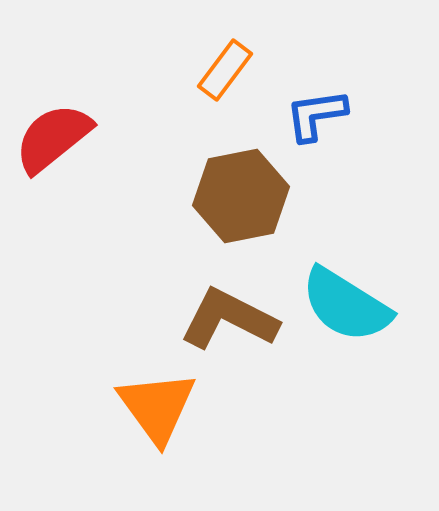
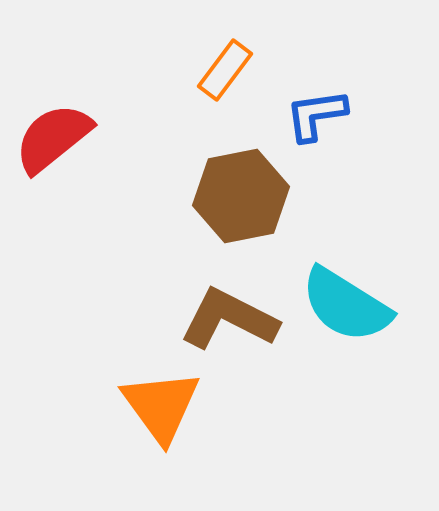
orange triangle: moved 4 px right, 1 px up
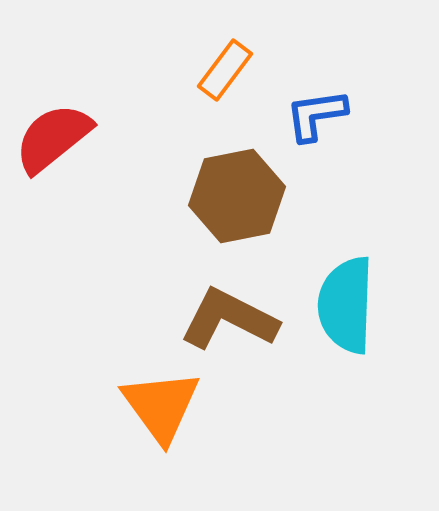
brown hexagon: moved 4 px left
cyan semicircle: rotated 60 degrees clockwise
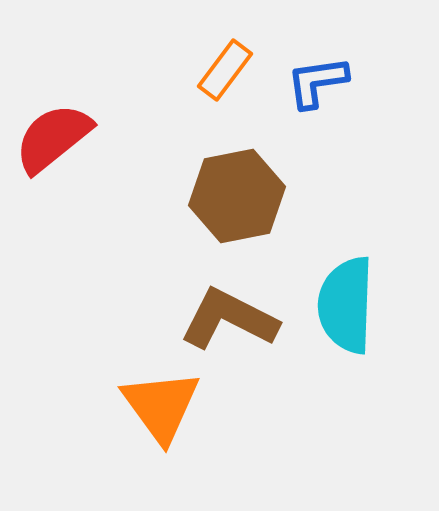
blue L-shape: moved 1 px right, 33 px up
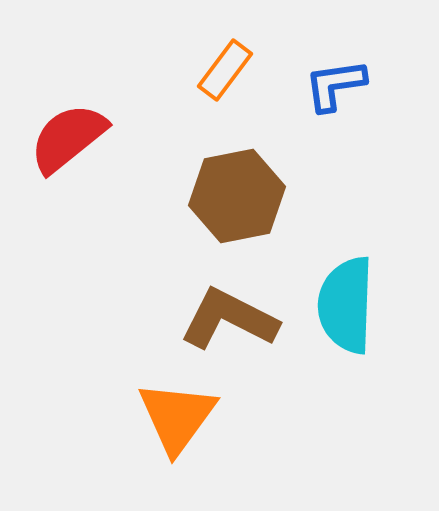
blue L-shape: moved 18 px right, 3 px down
red semicircle: moved 15 px right
orange triangle: moved 16 px right, 11 px down; rotated 12 degrees clockwise
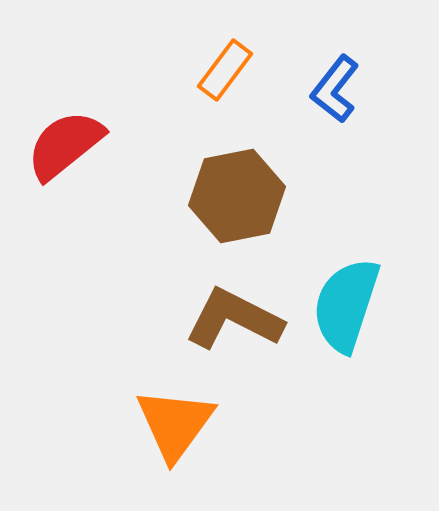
blue L-shape: moved 4 px down; rotated 44 degrees counterclockwise
red semicircle: moved 3 px left, 7 px down
cyan semicircle: rotated 16 degrees clockwise
brown L-shape: moved 5 px right
orange triangle: moved 2 px left, 7 px down
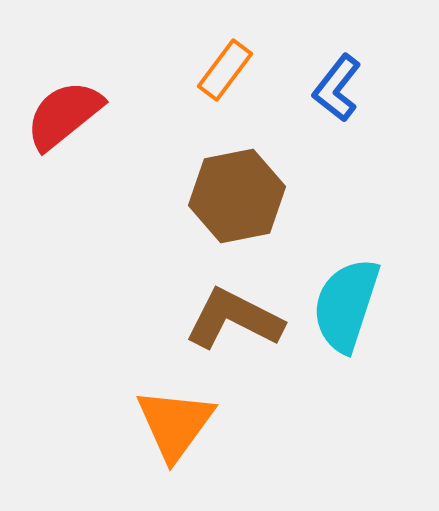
blue L-shape: moved 2 px right, 1 px up
red semicircle: moved 1 px left, 30 px up
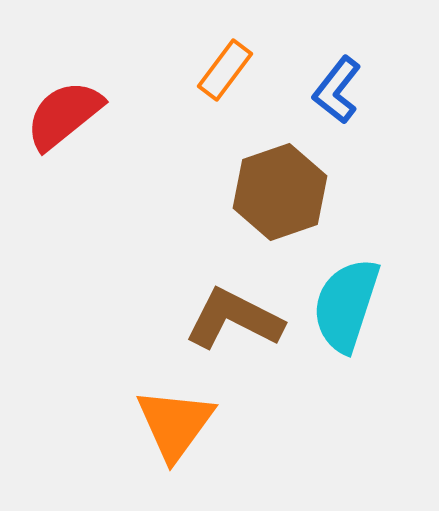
blue L-shape: moved 2 px down
brown hexagon: moved 43 px right, 4 px up; rotated 8 degrees counterclockwise
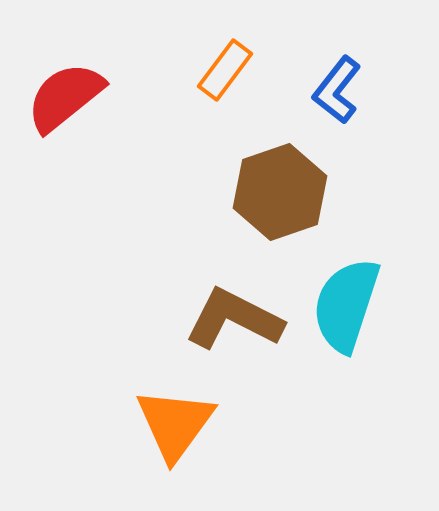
red semicircle: moved 1 px right, 18 px up
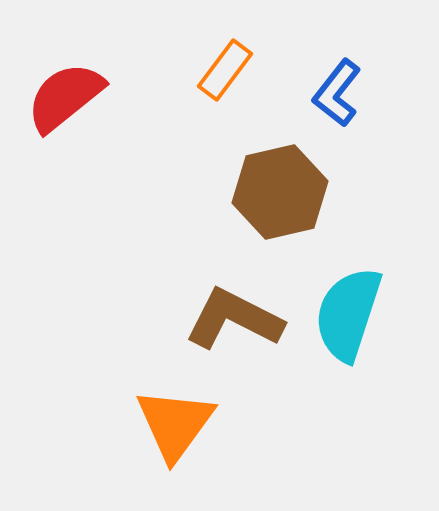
blue L-shape: moved 3 px down
brown hexagon: rotated 6 degrees clockwise
cyan semicircle: moved 2 px right, 9 px down
